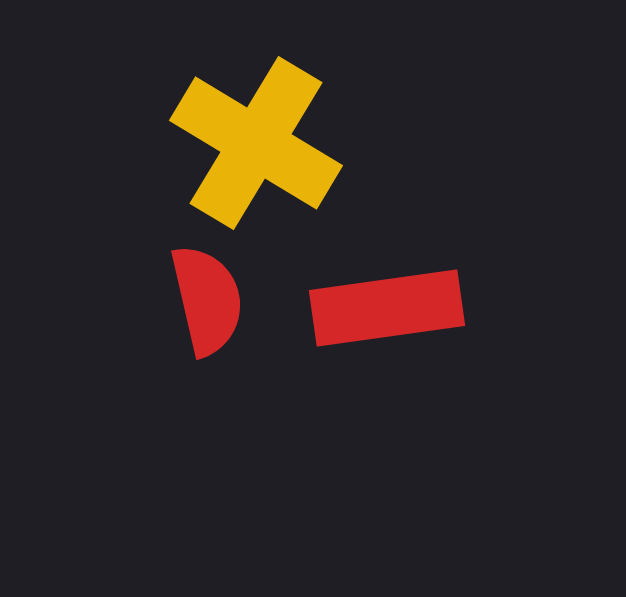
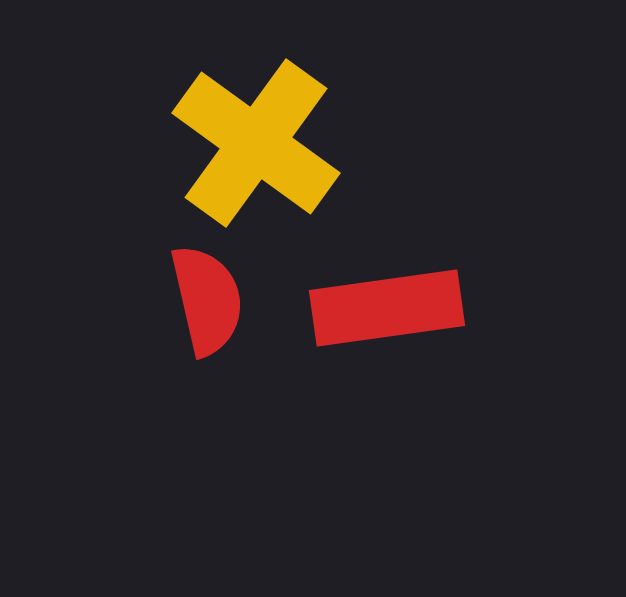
yellow cross: rotated 5 degrees clockwise
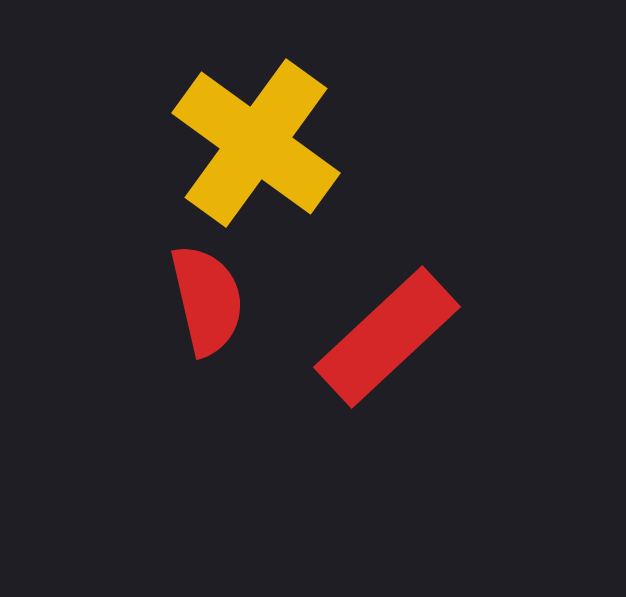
red rectangle: moved 29 px down; rotated 35 degrees counterclockwise
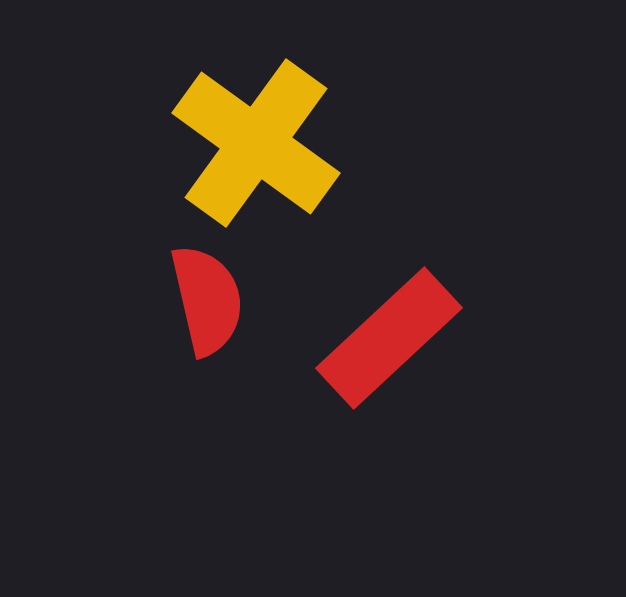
red rectangle: moved 2 px right, 1 px down
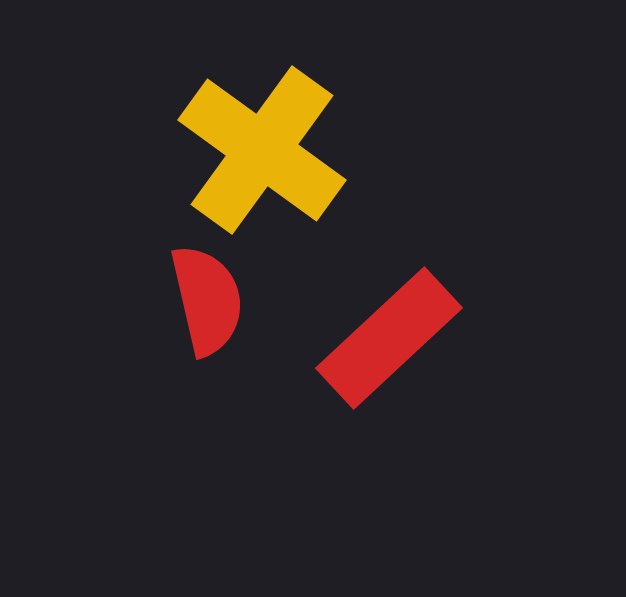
yellow cross: moved 6 px right, 7 px down
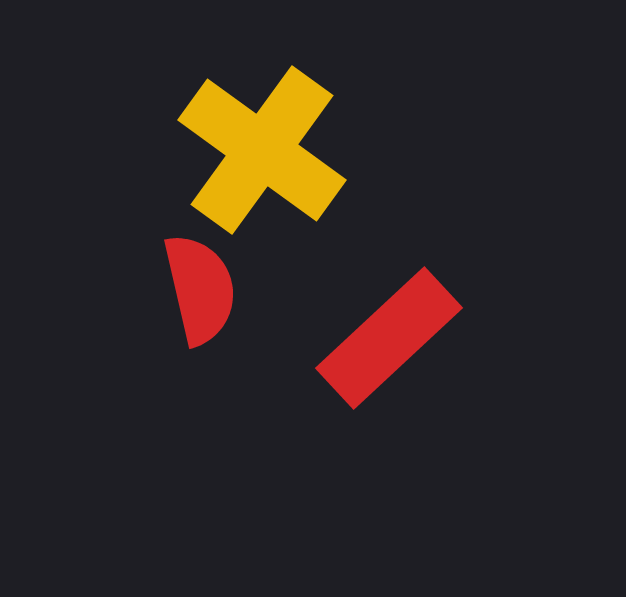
red semicircle: moved 7 px left, 11 px up
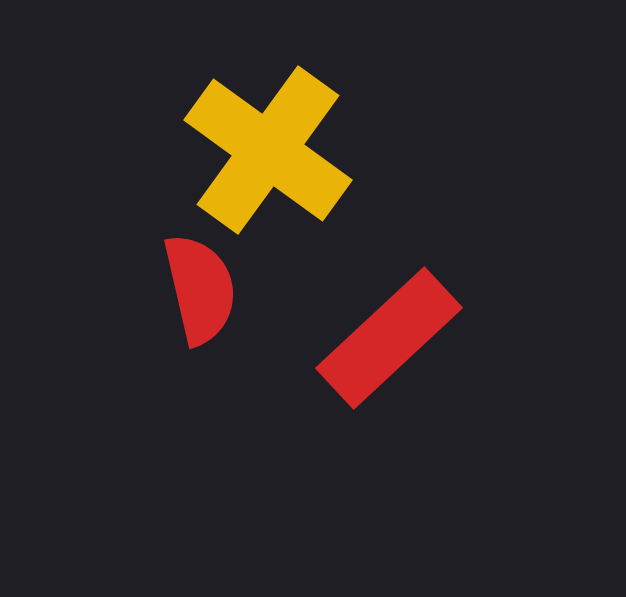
yellow cross: moved 6 px right
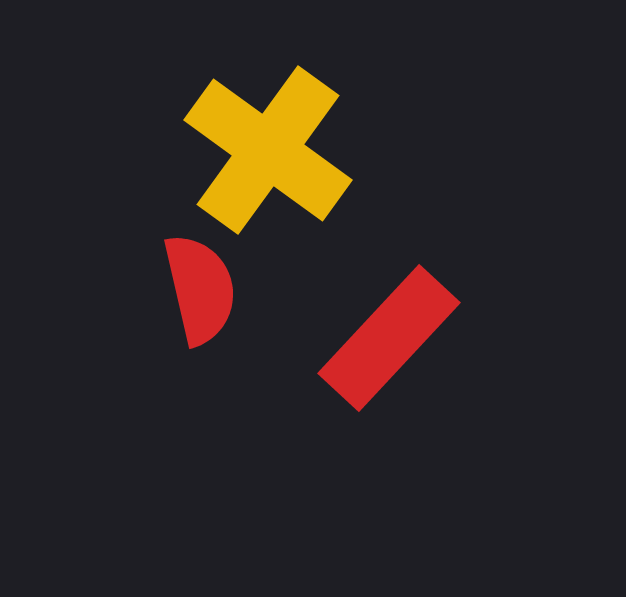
red rectangle: rotated 4 degrees counterclockwise
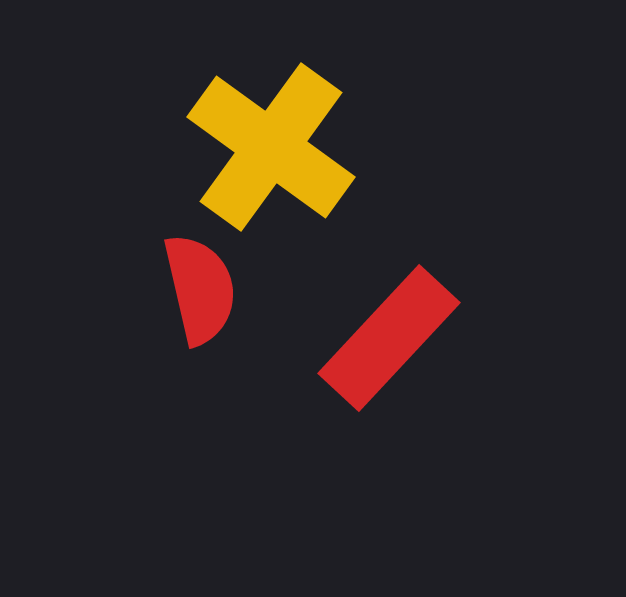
yellow cross: moved 3 px right, 3 px up
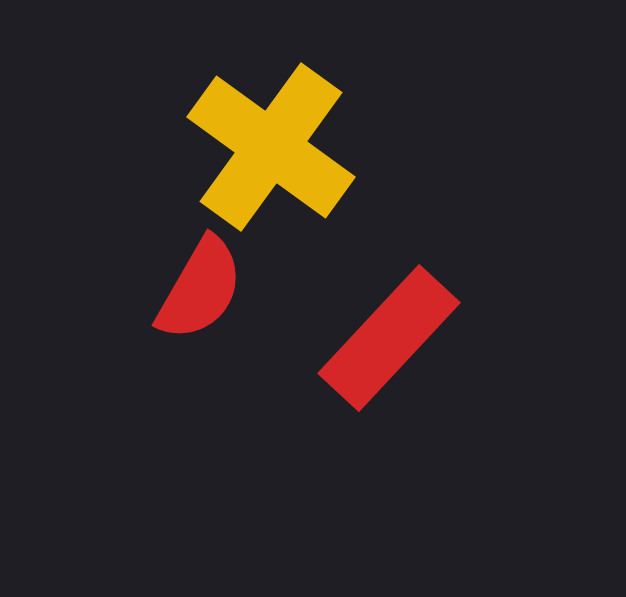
red semicircle: rotated 43 degrees clockwise
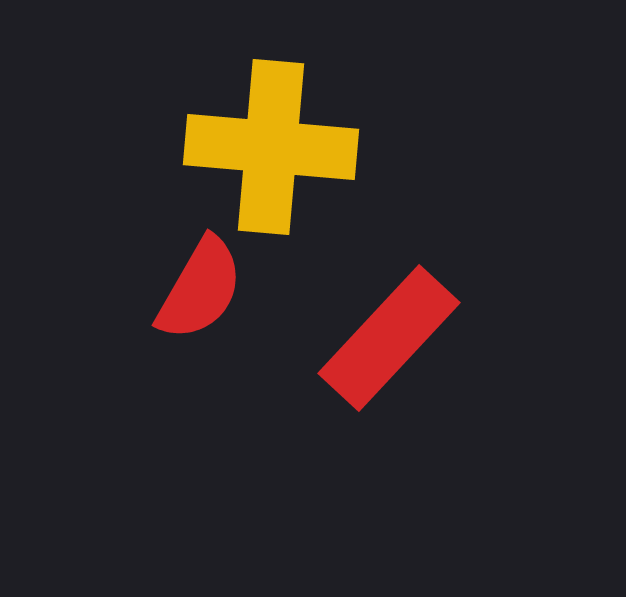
yellow cross: rotated 31 degrees counterclockwise
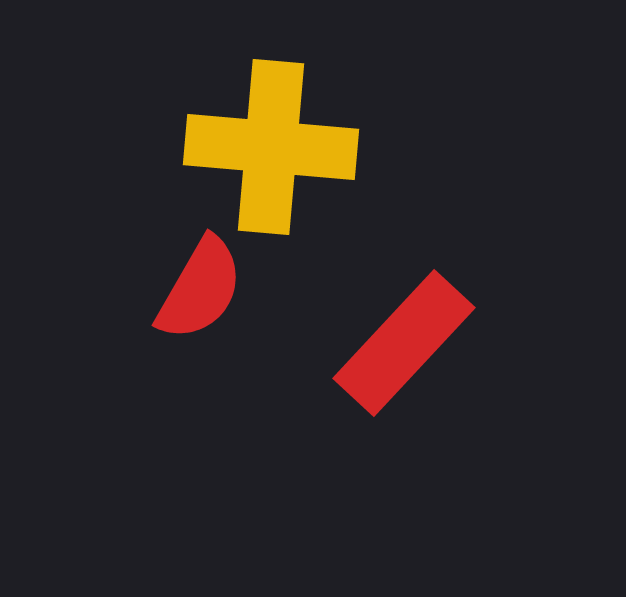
red rectangle: moved 15 px right, 5 px down
